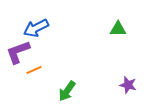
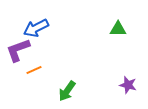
purple L-shape: moved 2 px up
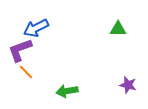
purple L-shape: moved 2 px right
orange line: moved 8 px left, 2 px down; rotated 70 degrees clockwise
green arrow: rotated 45 degrees clockwise
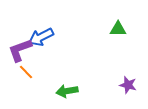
blue arrow: moved 5 px right, 9 px down
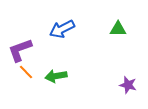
blue arrow: moved 21 px right, 8 px up
green arrow: moved 11 px left, 15 px up
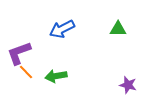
purple L-shape: moved 1 px left, 3 px down
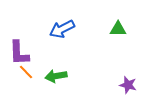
purple L-shape: rotated 72 degrees counterclockwise
